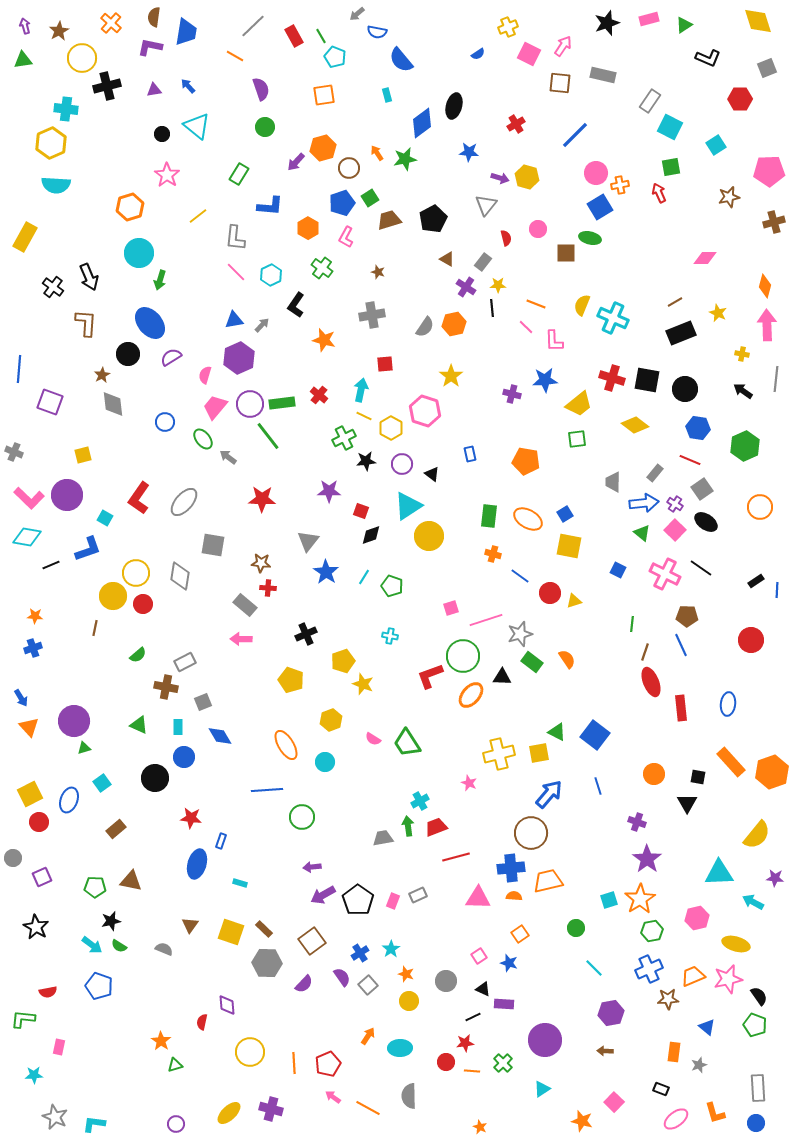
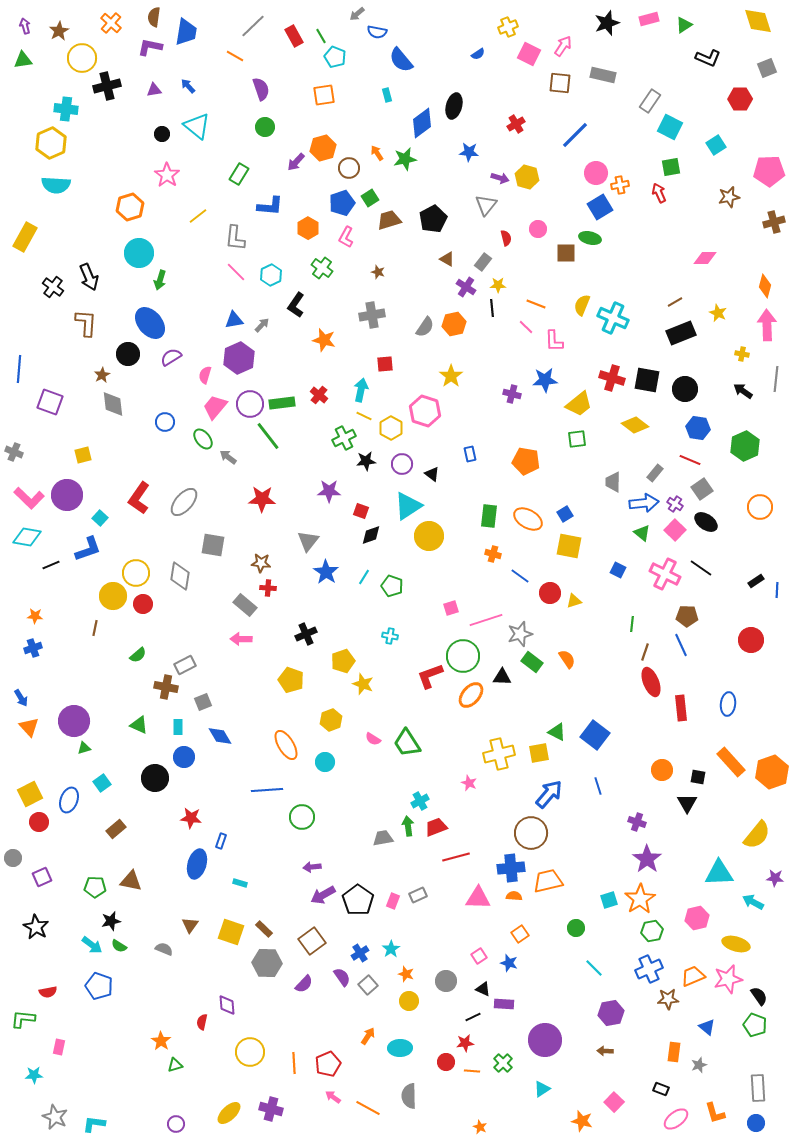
cyan square at (105, 518): moved 5 px left; rotated 14 degrees clockwise
gray rectangle at (185, 662): moved 3 px down
orange circle at (654, 774): moved 8 px right, 4 px up
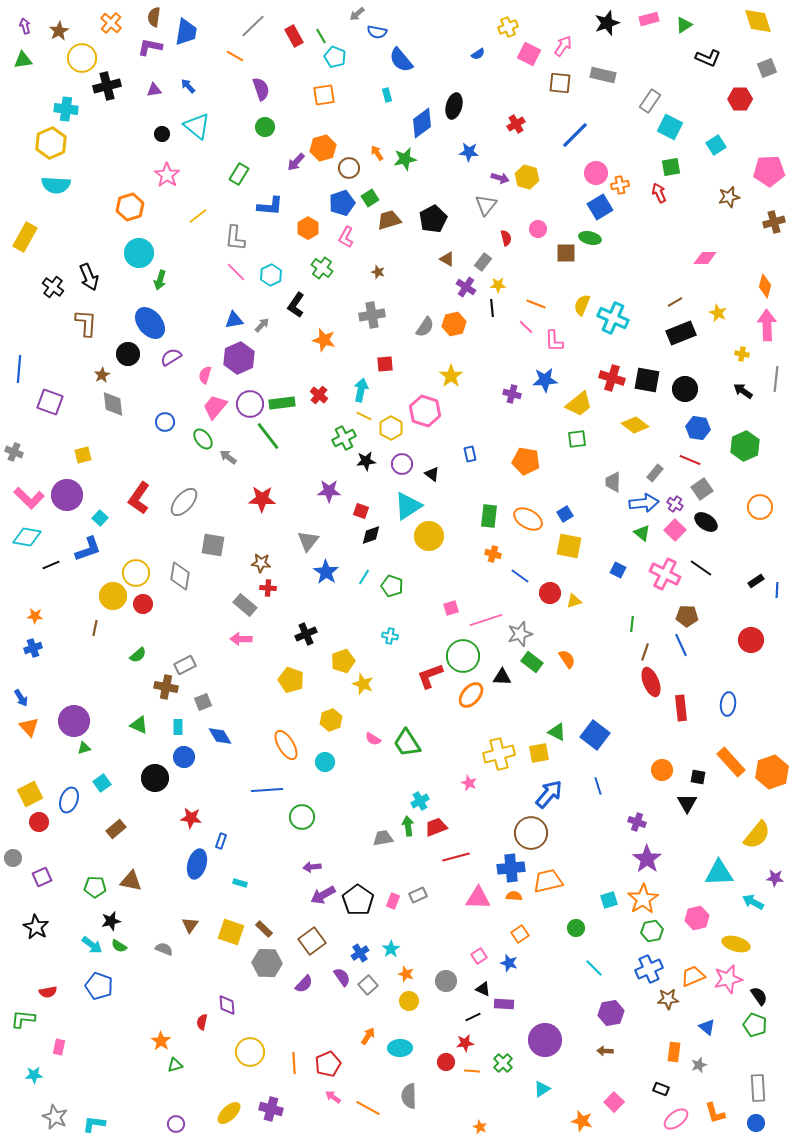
orange star at (640, 899): moved 3 px right
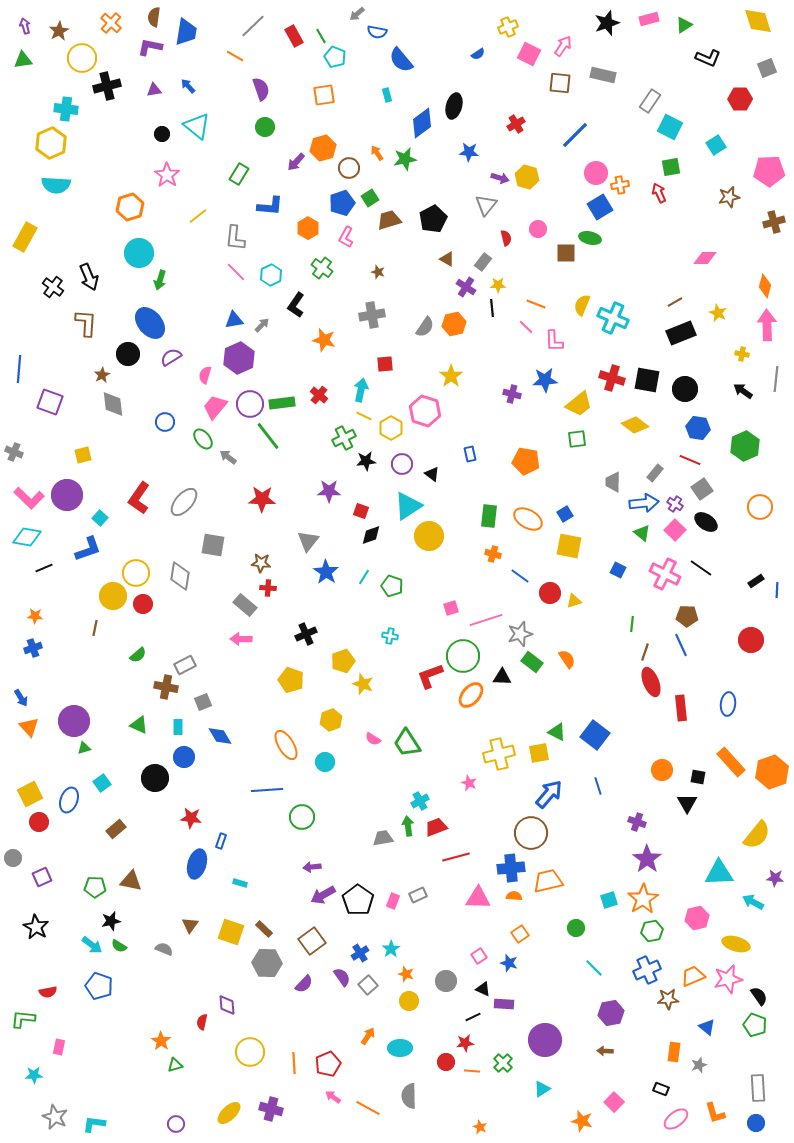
black line at (51, 565): moved 7 px left, 3 px down
blue cross at (649, 969): moved 2 px left, 1 px down
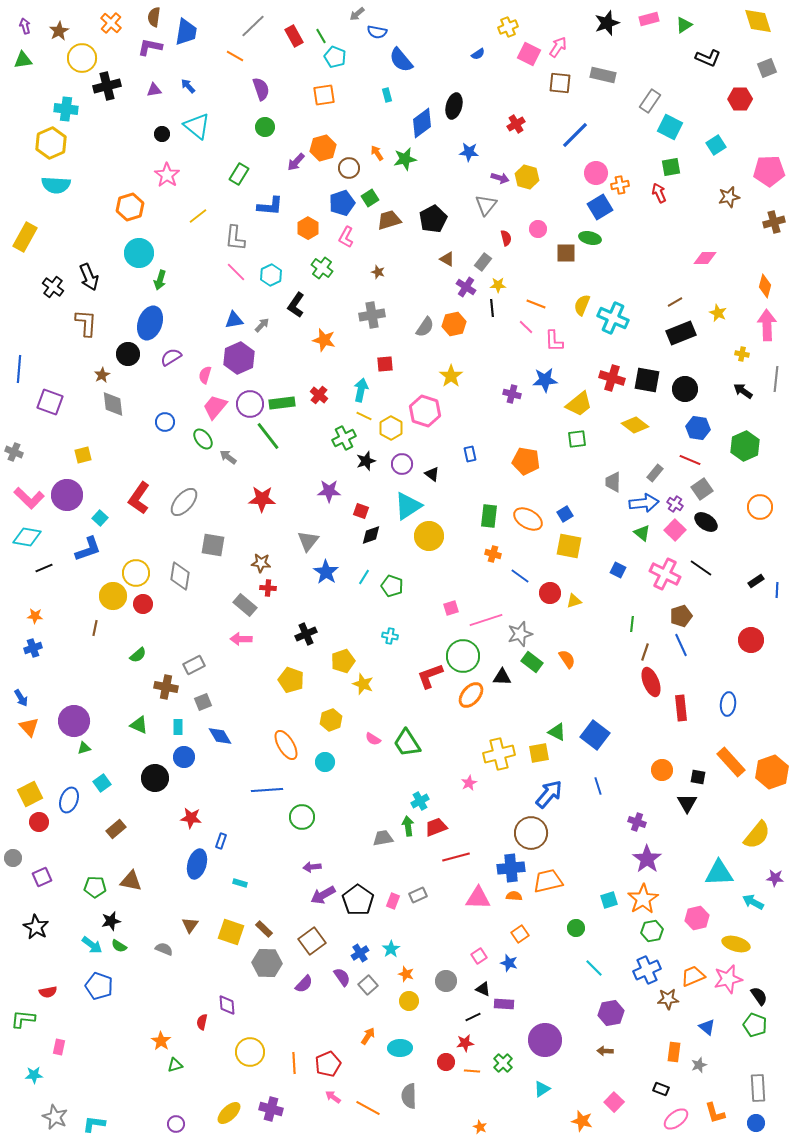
pink arrow at (563, 46): moved 5 px left, 1 px down
blue ellipse at (150, 323): rotated 60 degrees clockwise
black star at (366, 461): rotated 12 degrees counterclockwise
brown pentagon at (687, 616): moved 6 px left; rotated 20 degrees counterclockwise
gray rectangle at (185, 665): moved 9 px right
pink star at (469, 783): rotated 21 degrees clockwise
